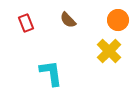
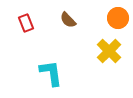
orange circle: moved 2 px up
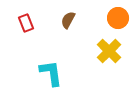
brown semicircle: rotated 72 degrees clockwise
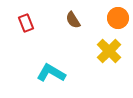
brown semicircle: moved 5 px right; rotated 60 degrees counterclockwise
cyan L-shape: rotated 52 degrees counterclockwise
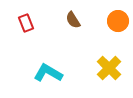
orange circle: moved 3 px down
yellow cross: moved 17 px down
cyan L-shape: moved 3 px left
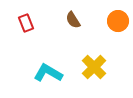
yellow cross: moved 15 px left, 1 px up
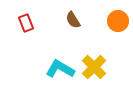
cyan L-shape: moved 12 px right, 4 px up
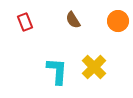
red rectangle: moved 1 px left, 1 px up
cyan L-shape: moved 3 px left, 2 px down; rotated 64 degrees clockwise
